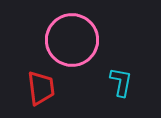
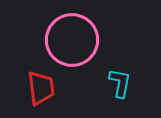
cyan L-shape: moved 1 px left, 1 px down
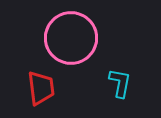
pink circle: moved 1 px left, 2 px up
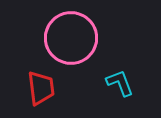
cyan L-shape: rotated 32 degrees counterclockwise
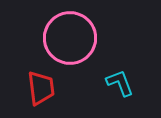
pink circle: moved 1 px left
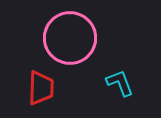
red trapezoid: rotated 9 degrees clockwise
